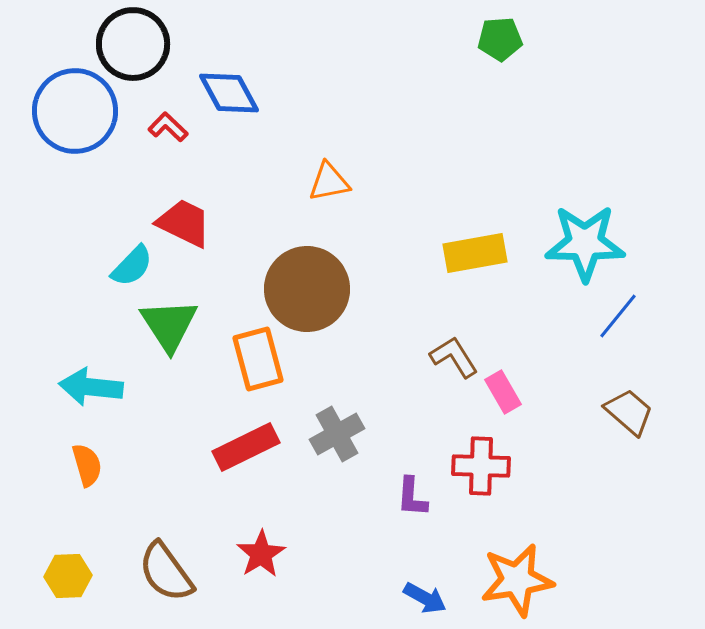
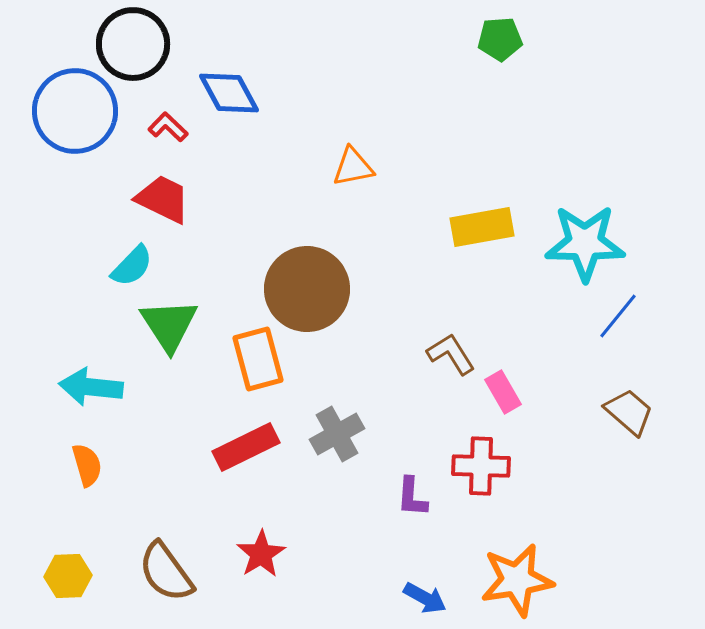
orange triangle: moved 24 px right, 15 px up
red trapezoid: moved 21 px left, 24 px up
yellow rectangle: moved 7 px right, 26 px up
brown L-shape: moved 3 px left, 3 px up
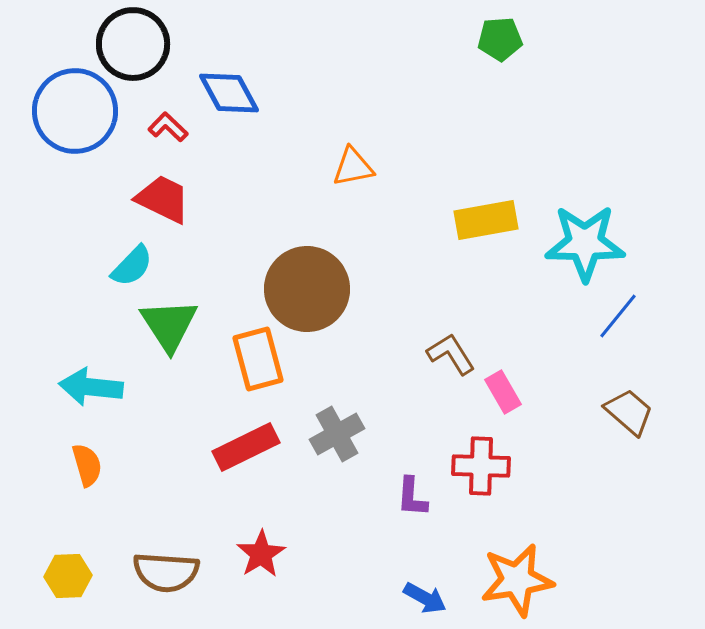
yellow rectangle: moved 4 px right, 7 px up
brown semicircle: rotated 50 degrees counterclockwise
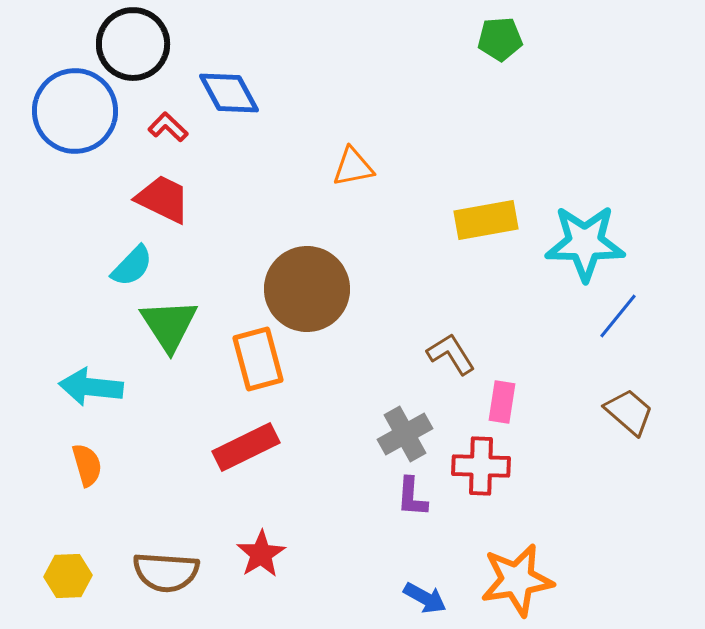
pink rectangle: moved 1 px left, 10 px down; rotated 39 degrees clockwise
gray cross: moved 68 px right
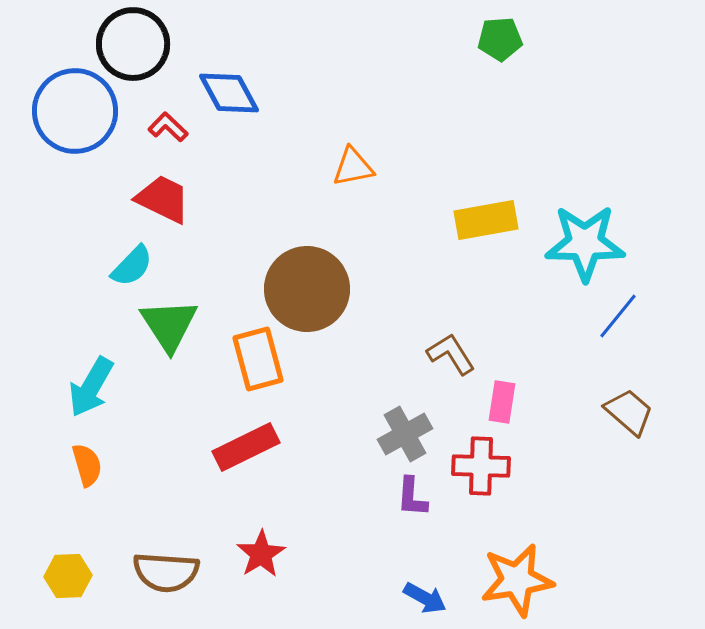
cyan arrow: rotated 66 degrees counterclockwise
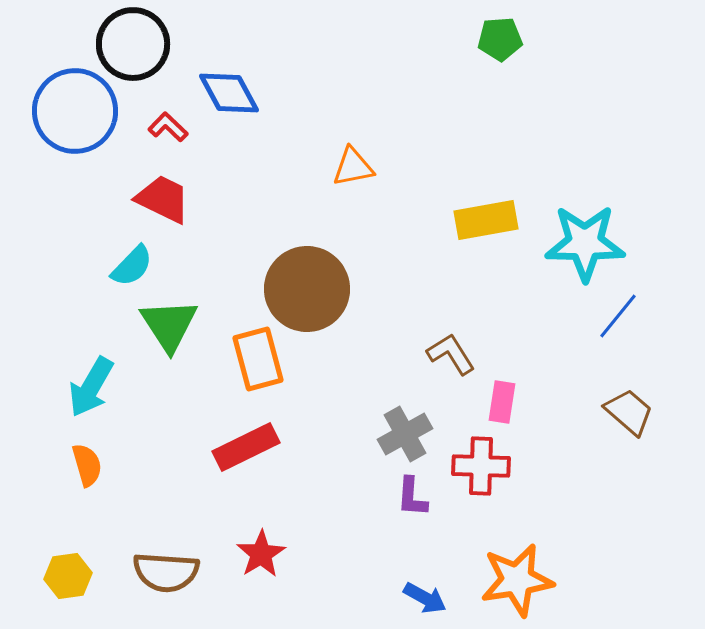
yellow hexagon: rotated 6 degrees counterclockwise
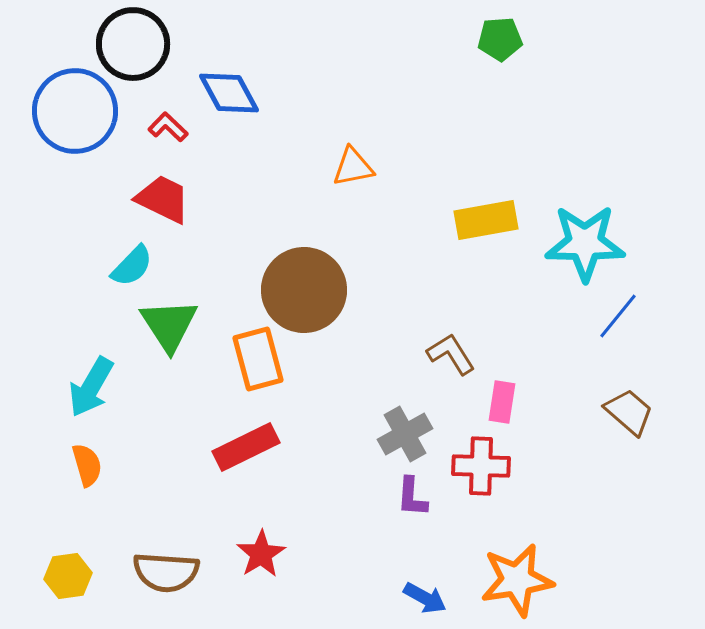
brown circle: moved 3 px left, 1 px down
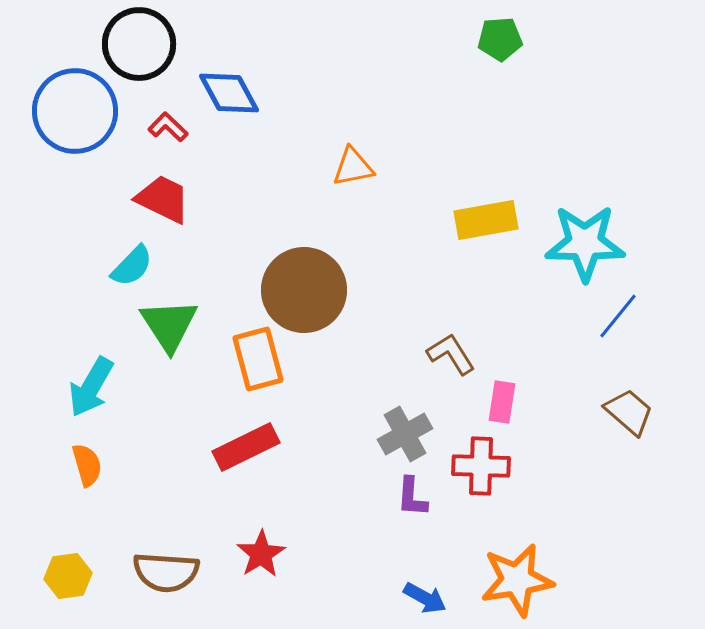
black circle: moved 6 px right
